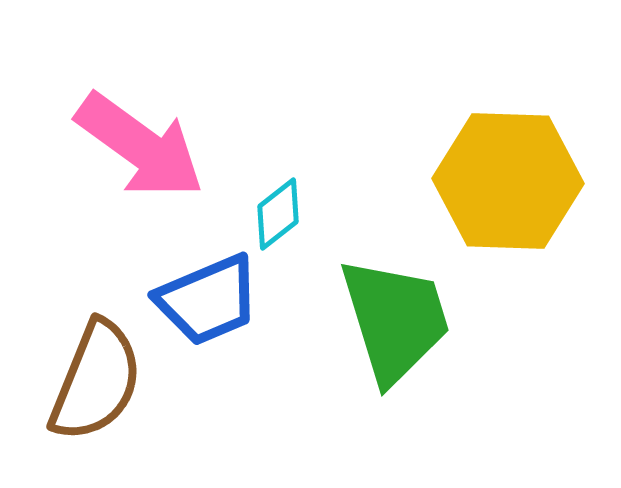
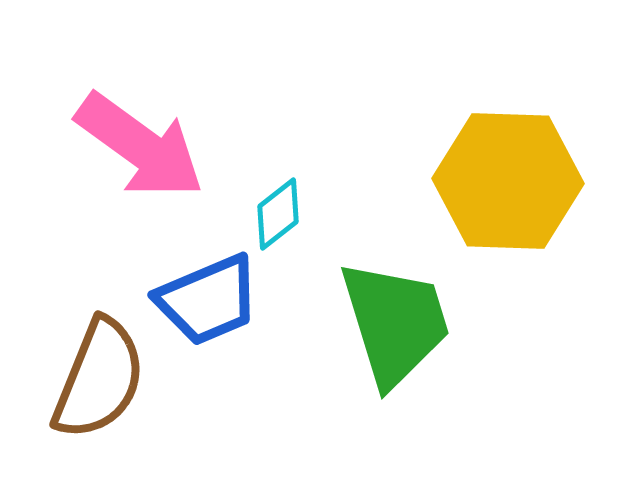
green trapezoid: moved 3 px down
brown semicircle: moved 3 px right, 2 px up
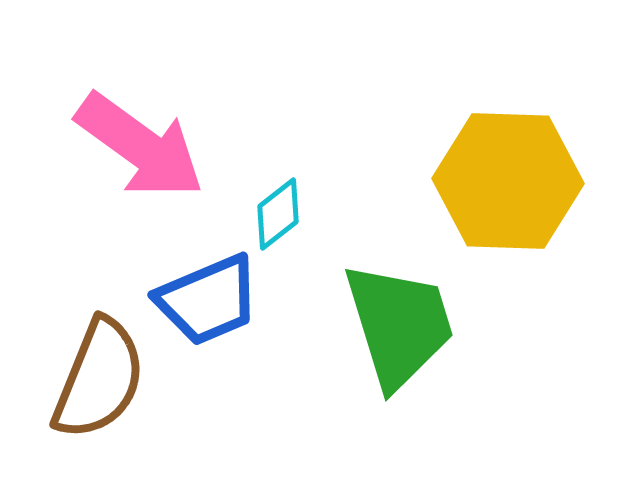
green trapezoid: moved 4 px right, 2 px down
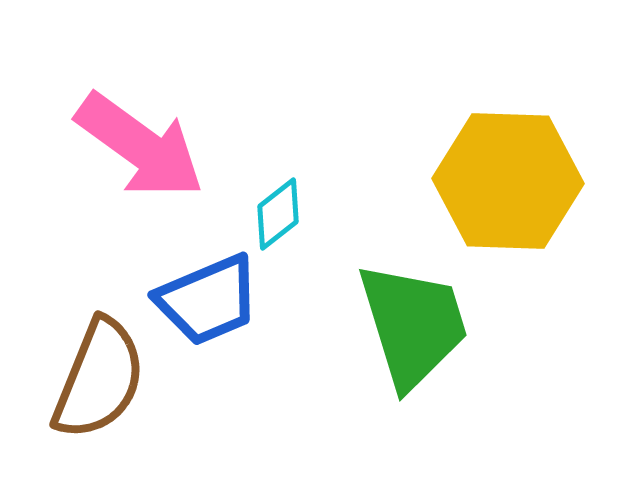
green trapezoid: moved 14 px right
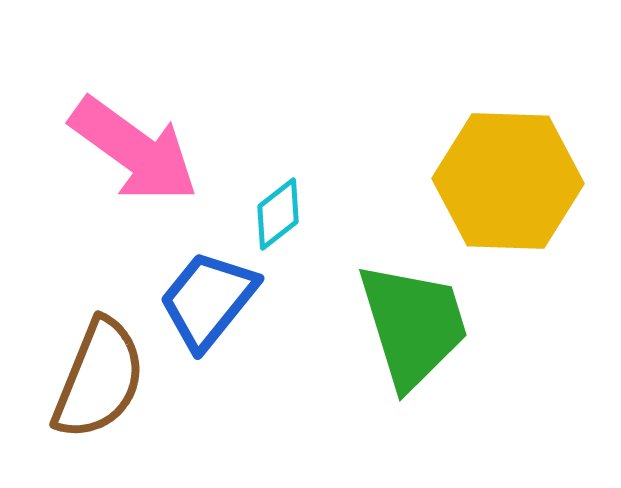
pink arrow: moved 6 px left, 4 px down
blue trapezoid: rotated 152 degrees clockwise
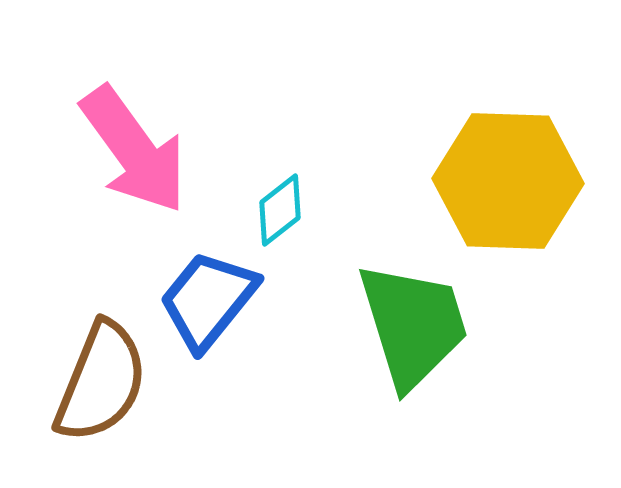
pink arrow: rotated 18 degrees clockwise
cyan diamond: moved 2 px right, 4 px up
brown semicircle: moved 2 px right, 3 px down
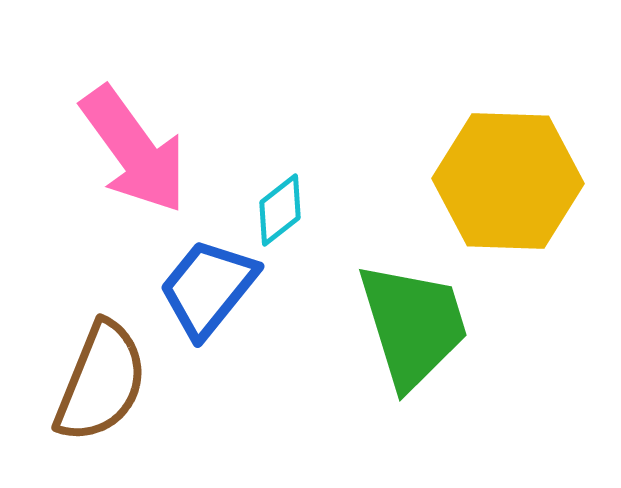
blue trapezoid: moved 12 px up
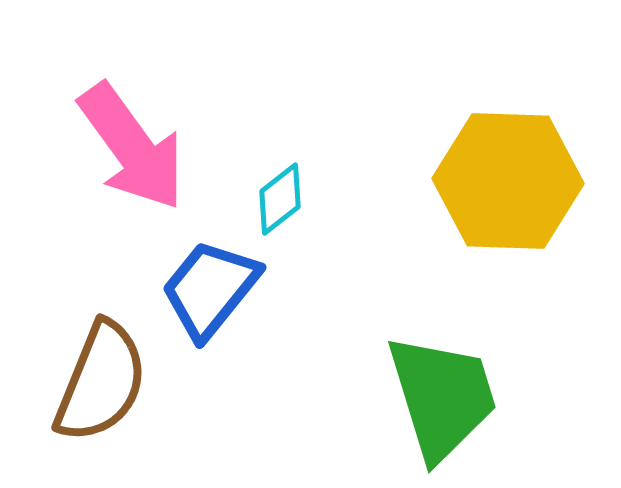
pink arrow: moved 2 px left, 3 px up
cyan diamond: moved 11 px up
blue trapezoid: moved 2 px right, 1 px down
green trapezoid: moved 29 px right, 72 px down
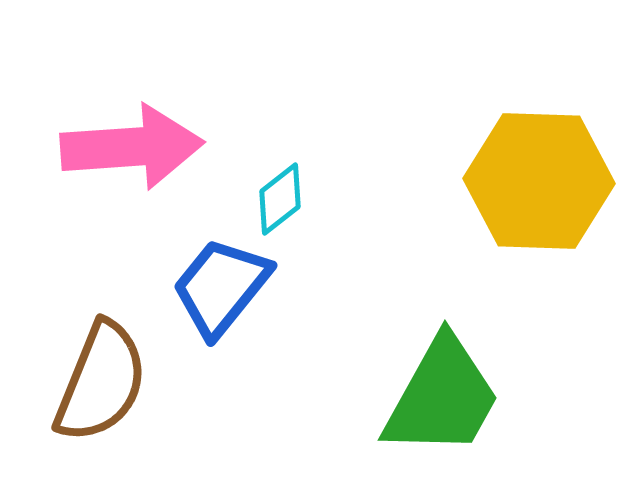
pink arrow: rotated 58 degrees counterclockwise
yellow hexagon: moved 31 px right
blue trapezoid: moved 11 px right, 2 px up
green trapezoid: rotated 46 degrees clockwise
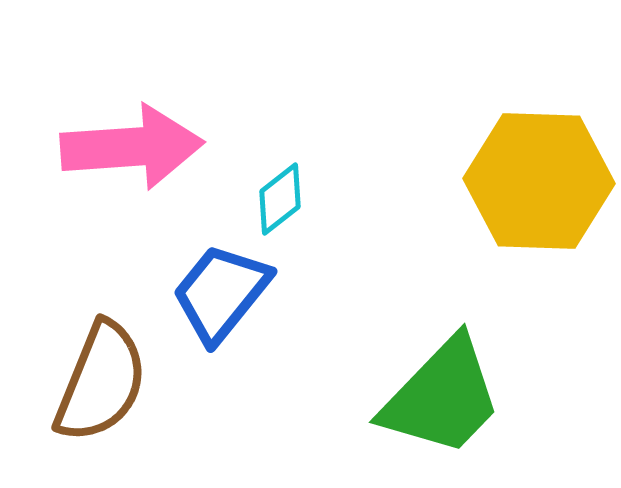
blue trapezoid: moved 6 px down
green trapezoid: rotated 15 degrees clockwise
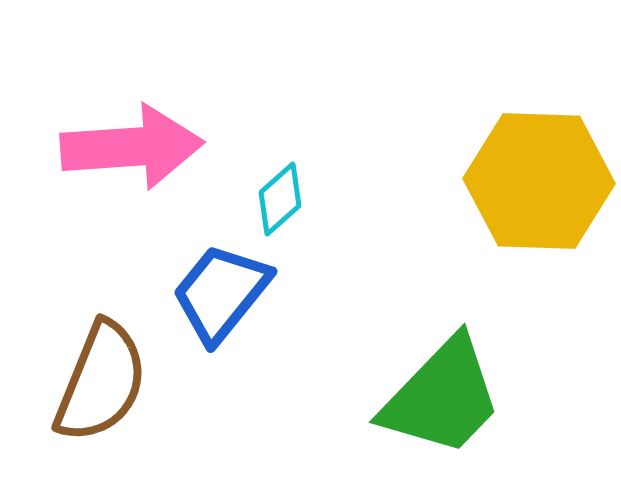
cyan diamond: rotated 4 degrees counterclockwise
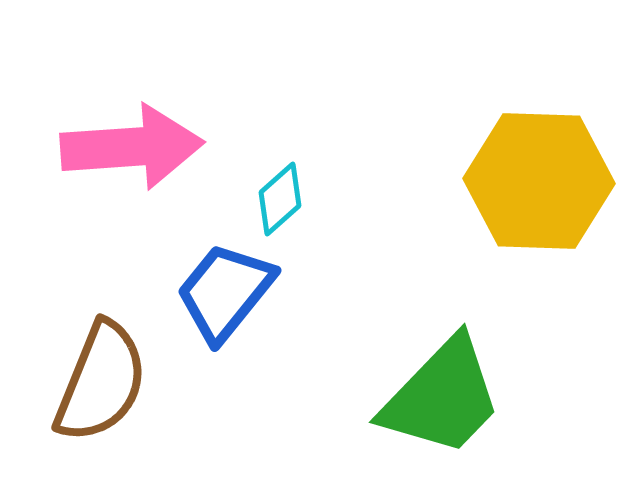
blue trapezoid: moved 4 px right, 1 px up
